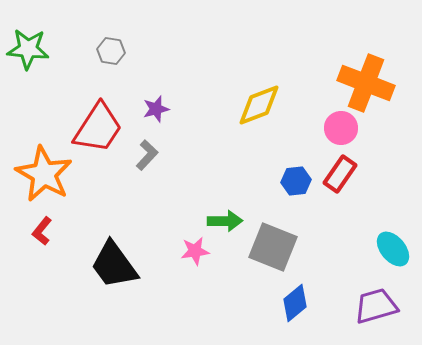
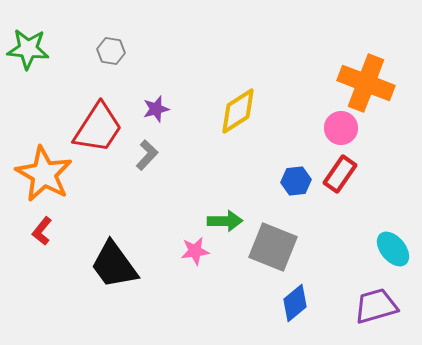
yellow diamond: moved 21 px left, 6 px down; rotated 12 degrees counterclockwise
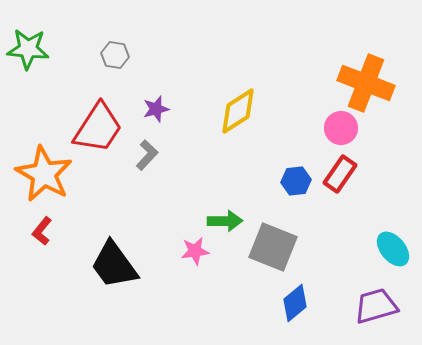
gray hexagon: moved 4 px right, 4 px down
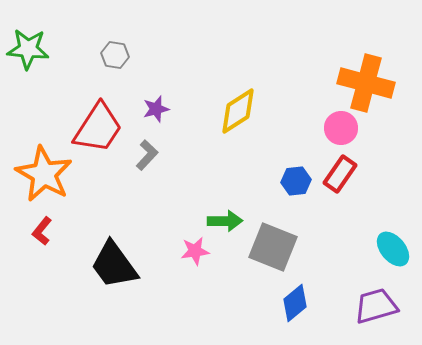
orange cross: rotated 6 degrees counterclockwise
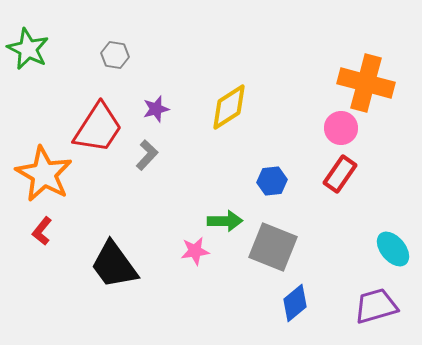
green star: rotated 21 degrees clockwise
yellow diamond: moved 9 px left, 4 px up
blue hexagon: moved 24 px left
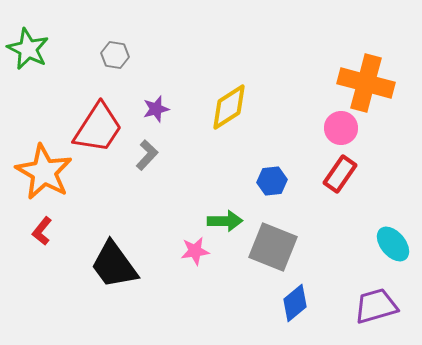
orange star: moved 2 px up
cyan ellipse: moved 5 px up
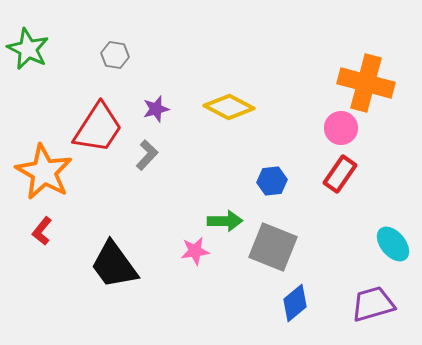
yellow diamond: rotated 60 degrees clockwise
purple trapezoid: moved 3 px left, 2 px up
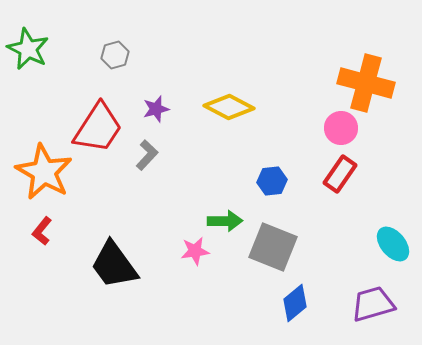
gray hexagon: rotated 24 degrees counterclockwise
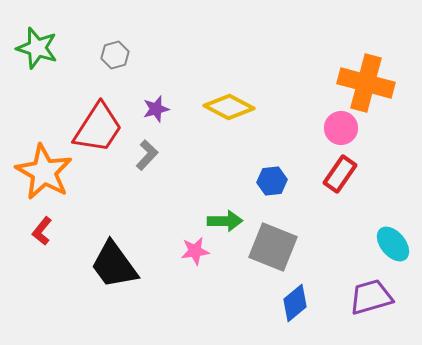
green star: moved 9 px right, 1 px up; rotated 9 degrees counterclockwise
purple trapezoid: moved 2 px left, 7 px up
